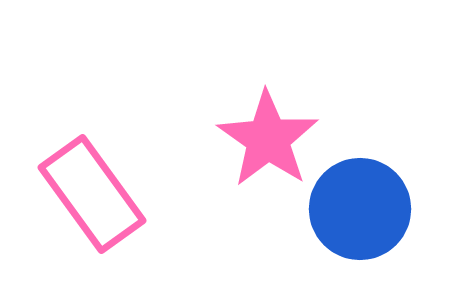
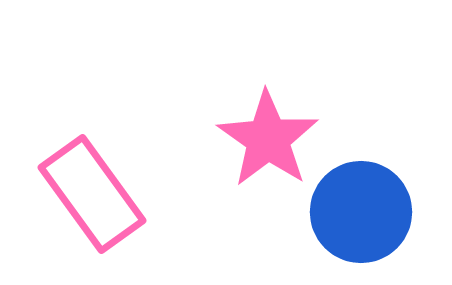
blue circle: moved 1 px right, 3 px down
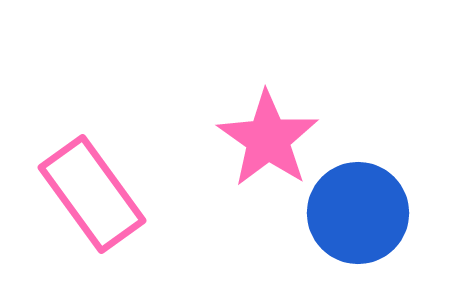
blue circle: moved 3 px left, 1 px down
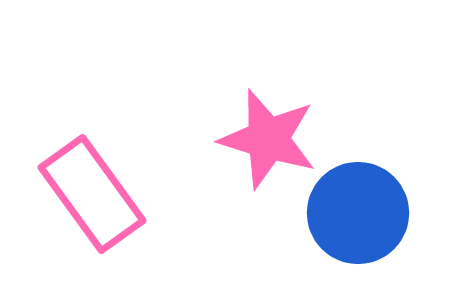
pink star: rotated 18 degrees counterclockwise
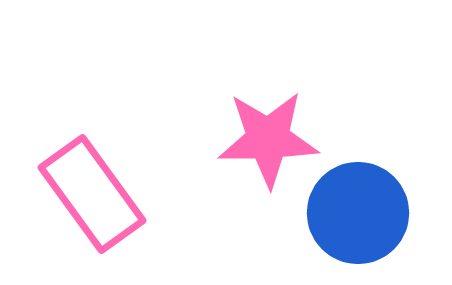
pink star: rotated 18 degrees counterclockwise
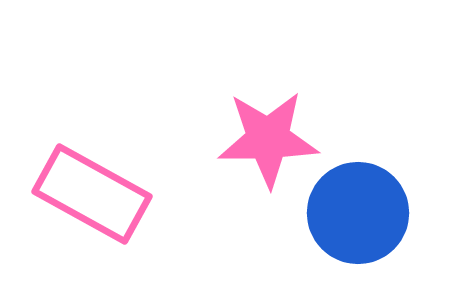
pink rectangle: rotated 25 degrees counterclockwise
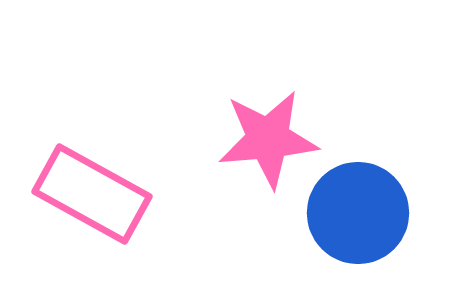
pink star: rotated 4 degrees counterclockwise
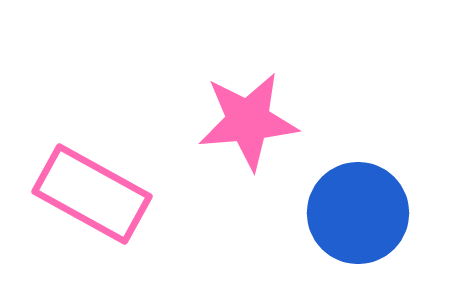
pink star: moved 20 px left, 18 px up
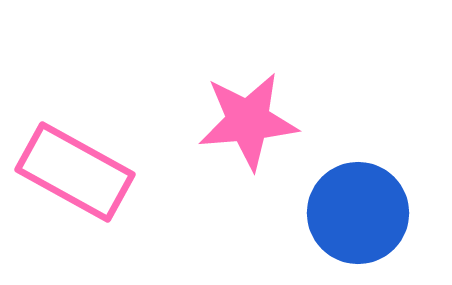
pink rectangle: moved 17 px left, 22 px up
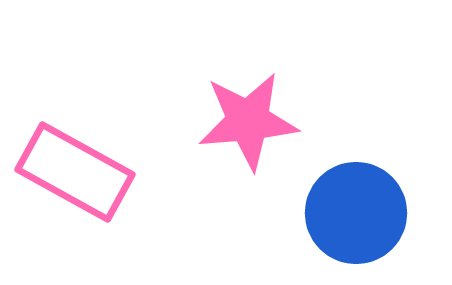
blue circle: moved 2 px left
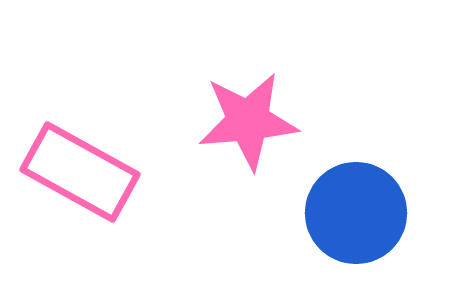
pink rectangle: moved 5 px right
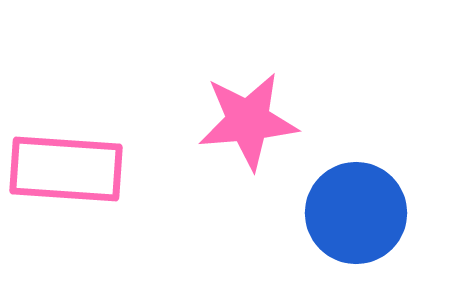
pink rectangle: moved 14 px left, 3 px up; rotated 25 degrees counterclockwise
